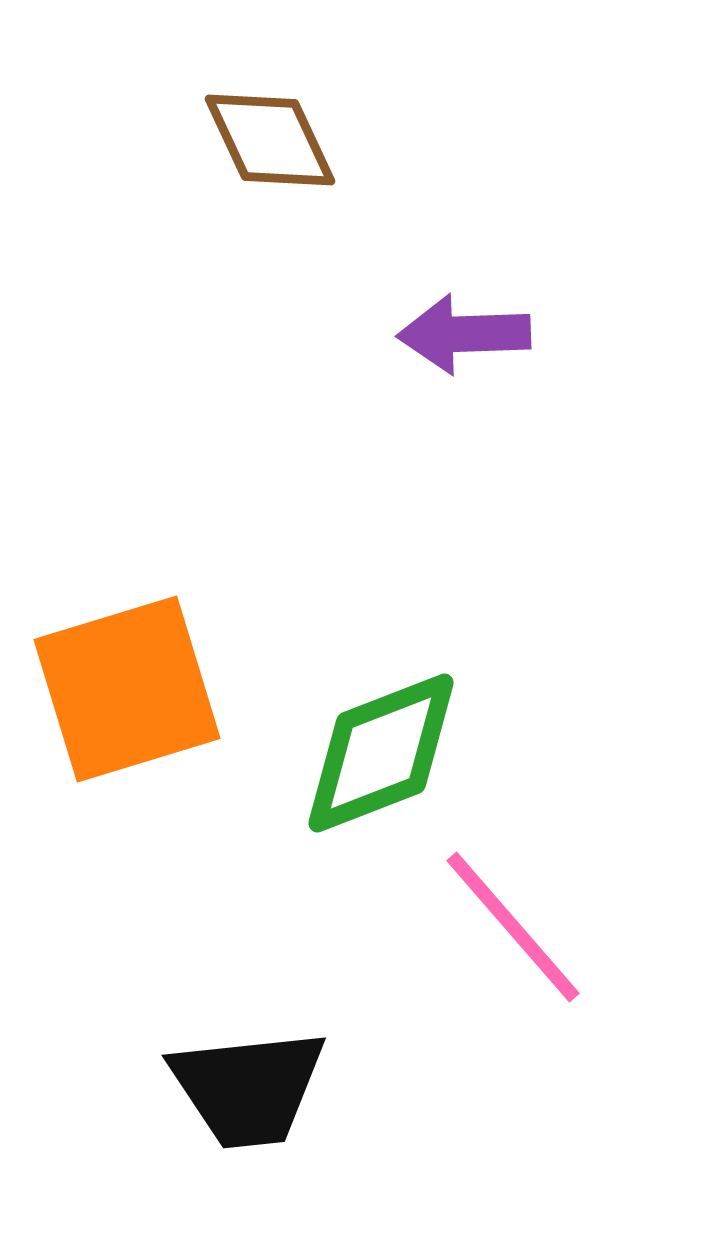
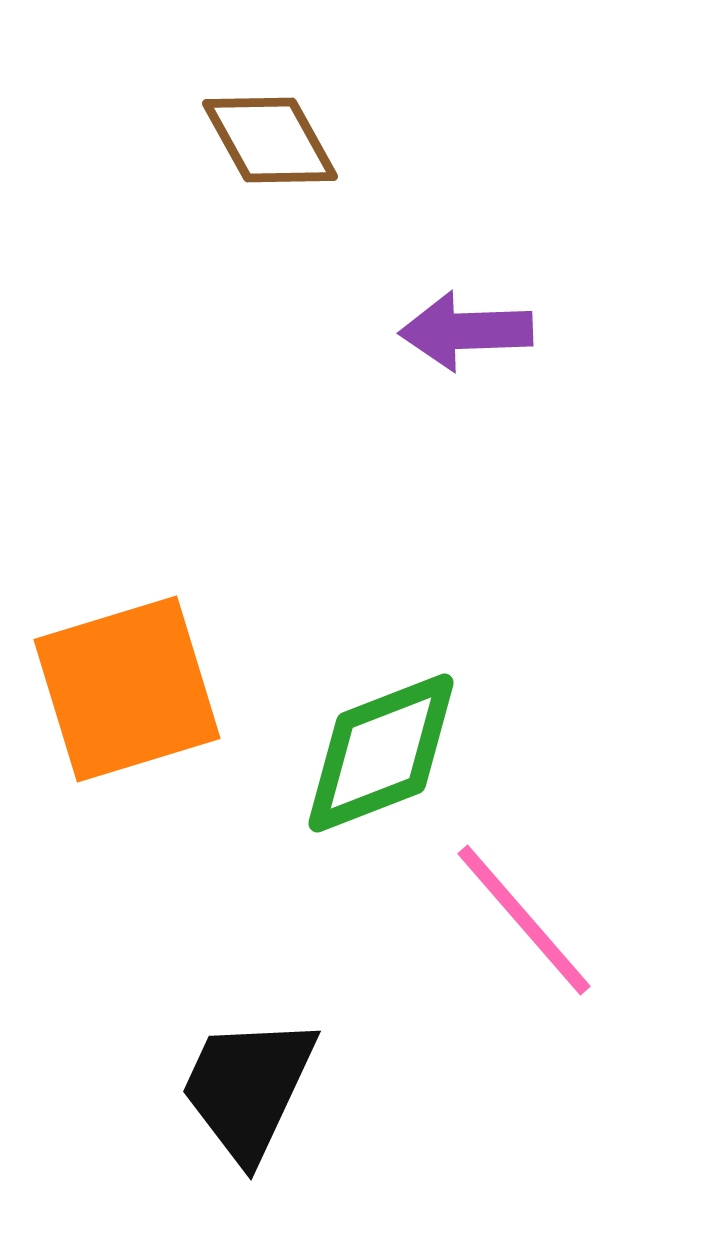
brown diamond: rotated 4 degrees counterclockwise
purple arrow: moved 2 px right, 3 px up
pink line: moved 11 px right, 7 px up
black trapezoid: rotated 121 degrees clockwise
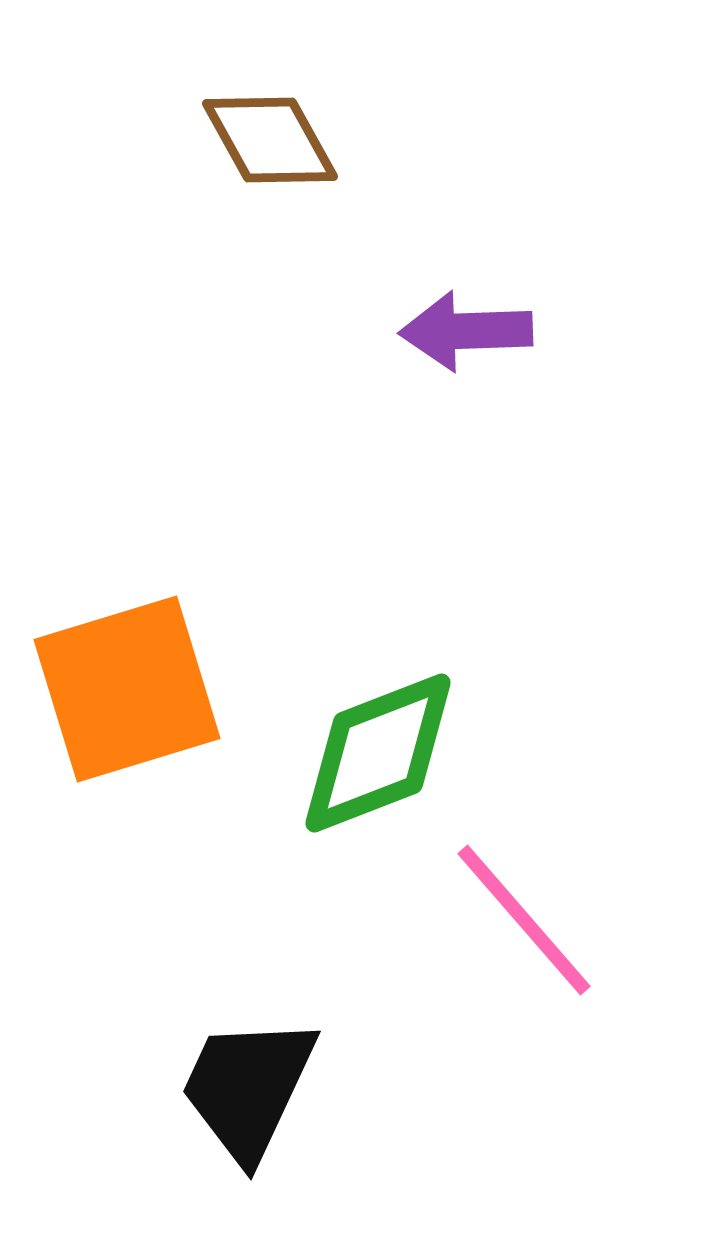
green diamond: moved 3 px left
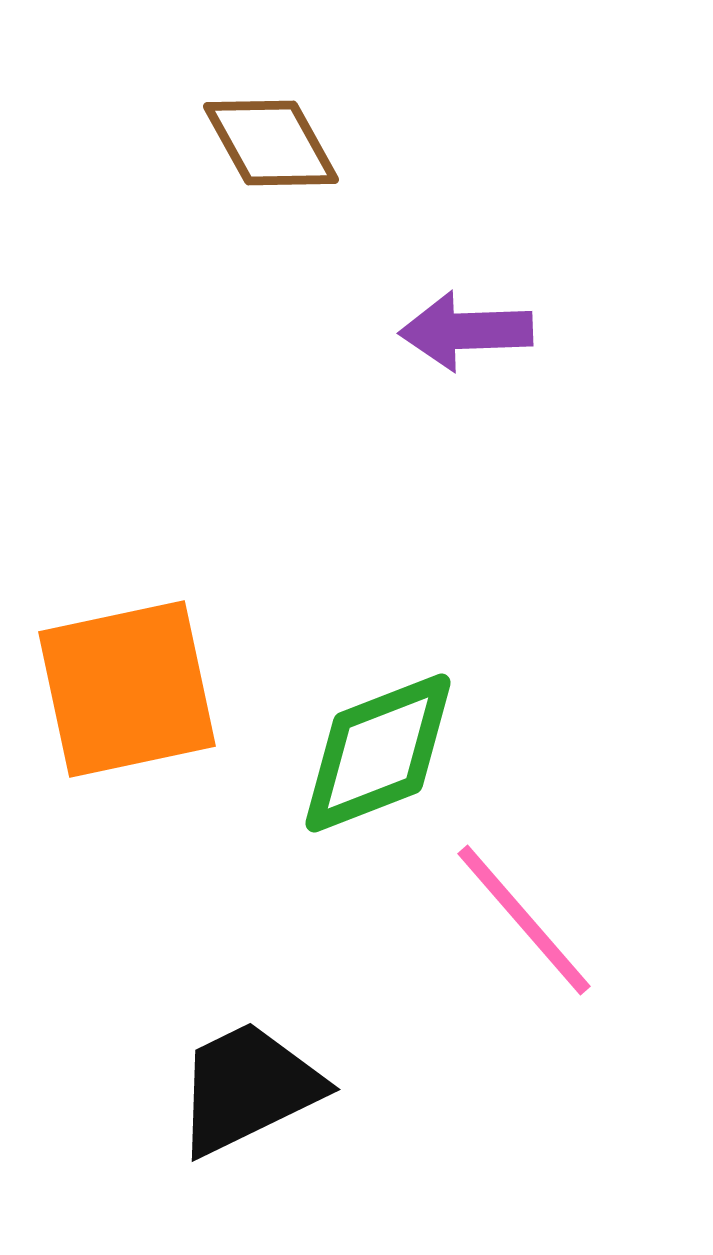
brown diamond: moved 1 px right, 3 px down
orange square: rotated 5 degrees clockwise
black trapezoid: rotated 39 degrees clockwise
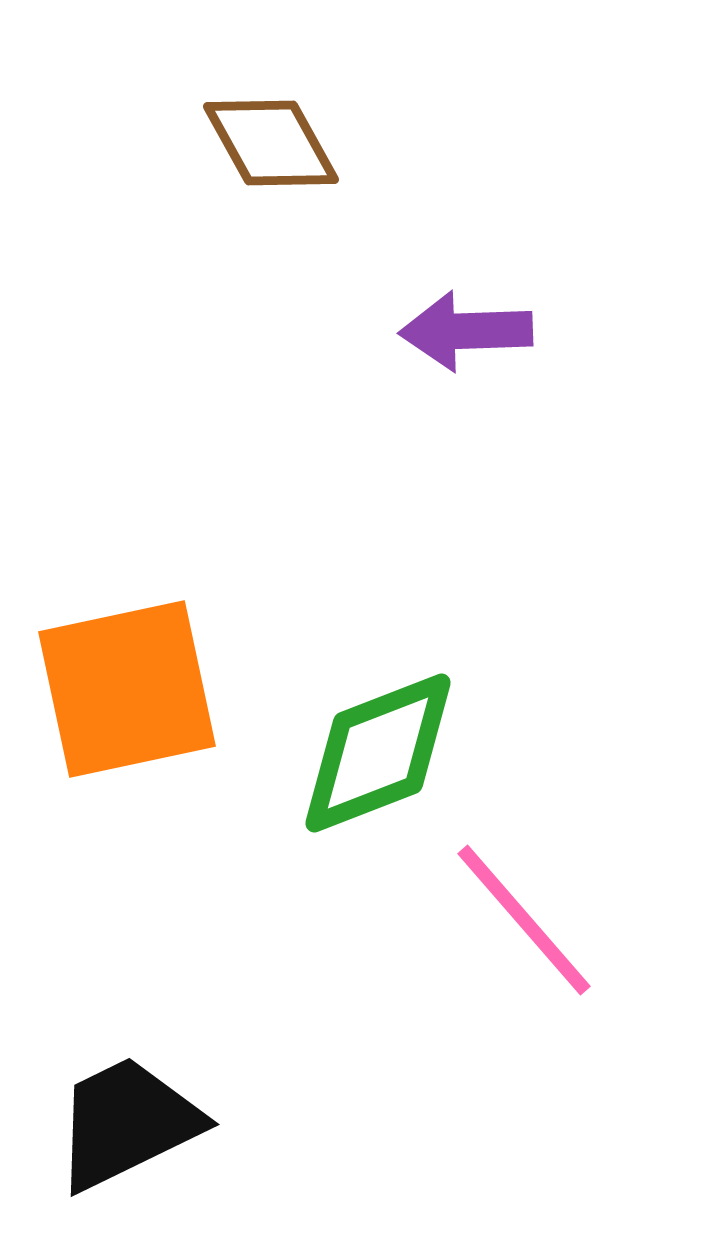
black trapezoid: moved 121 px left, 35 px down
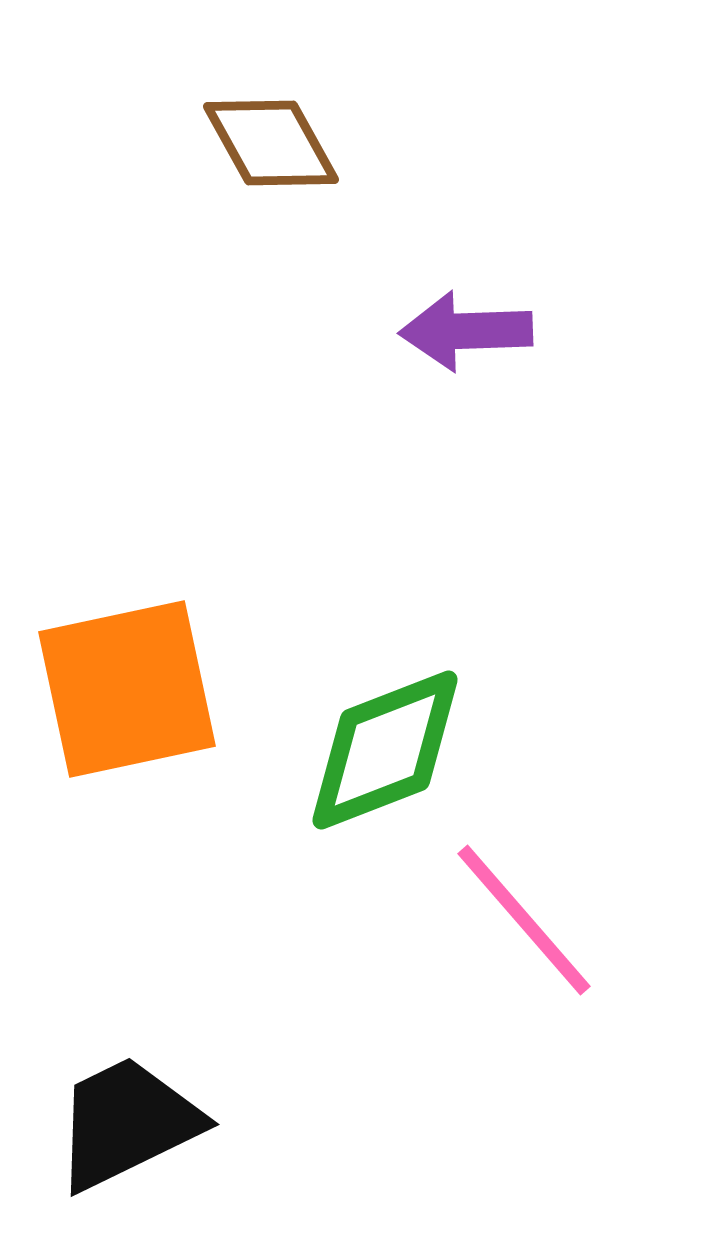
green diamond: moved 7 px right, 3 px up
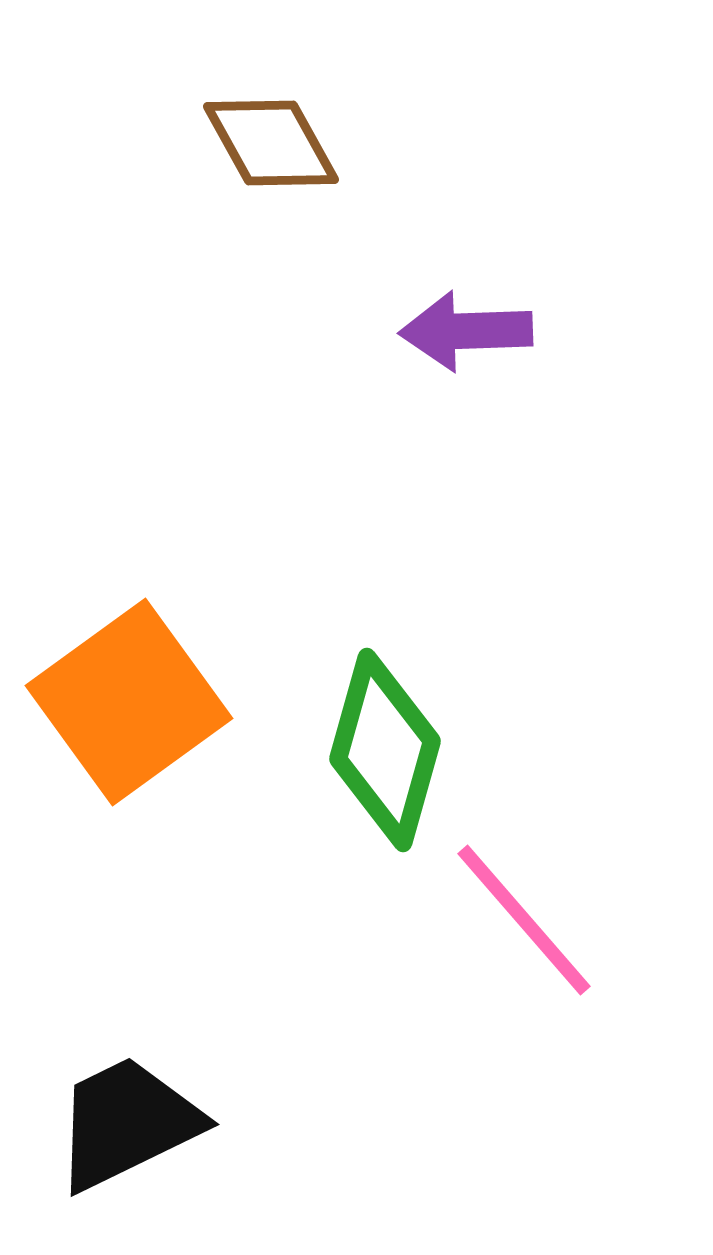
orange square: moved 2 px right, 13 px down; rotated 24 degrees counterclockwise
green diamond: rotated 53 degrees counterclockwise
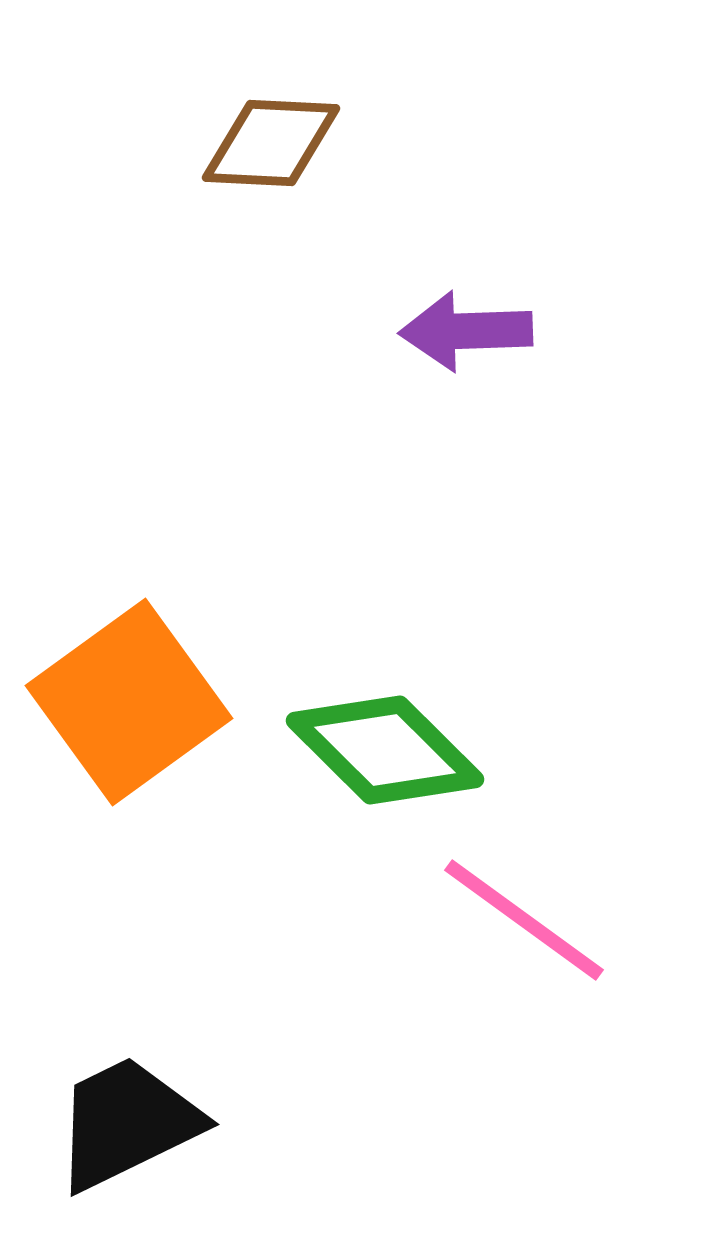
brown diamond: rotated 58 degrees counterclockwise
green diamond: rotated 61 degrees counterclockwise
pink line: rotated 13 degrees counterclockwise
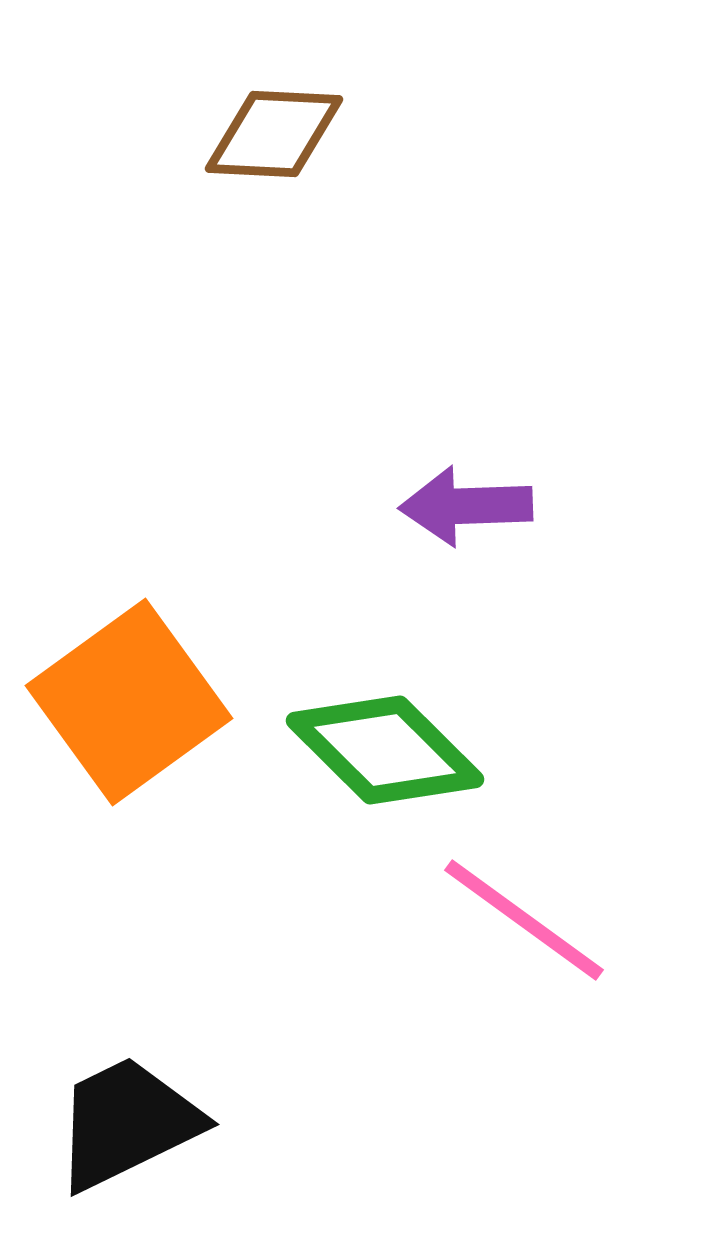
brown diamond: moved 3 px right, 9 px up
purple arrow: moved 175 px down
